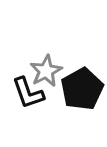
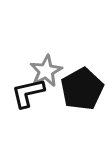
black L-shape: rotated 96 degrees clockwise
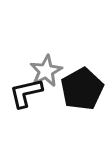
black L-shape: moved 2 px left
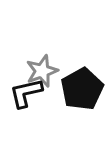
gray star: moved 4 px left; rotated 8 degrees clockwise
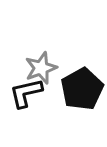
gray star: moved 1 px left, 3 px up
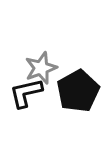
black pentagon: moved 4 px left, 2 px down
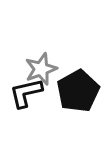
gray star: moved 1 px down
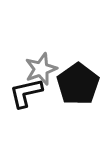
black pentagon: moved 7 px up; rotated 6 degrees counterclockwise
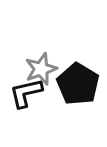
black pentagon: rotated 6 degrees counterclockwise
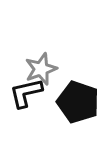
black pentagon: moved 18 px down; rotated 12 degrees counterclockwise
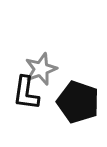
black L-shape: rotated 69 degrees counterclockwise
